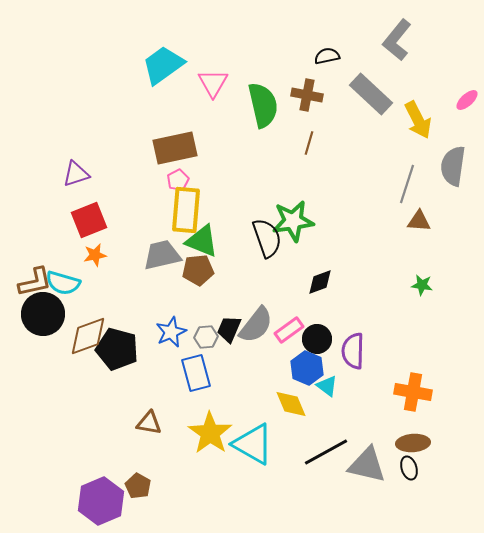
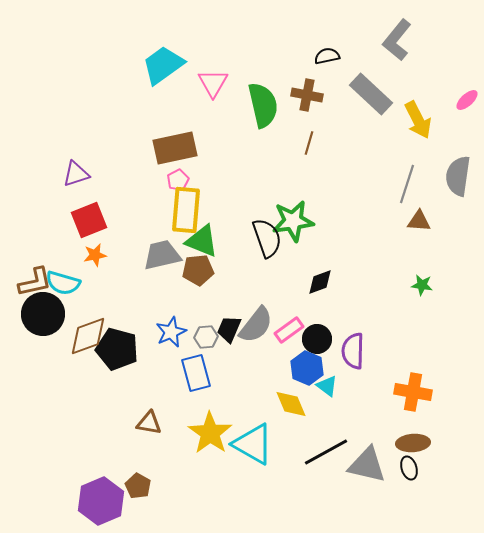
gray semicircle at (453, 166): moved 5 px right, 10 px down
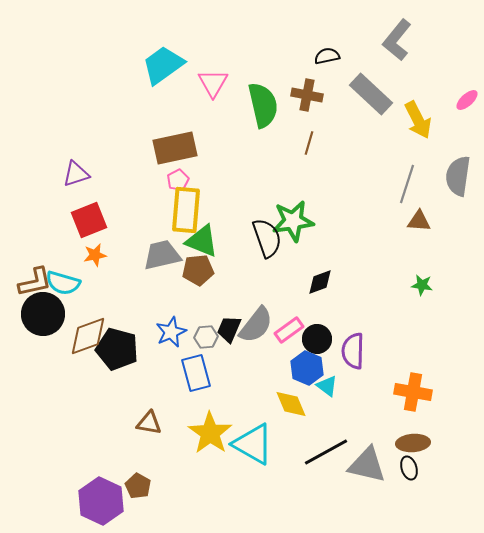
purple hexagon at (101, 501): rotated 12 degrees counterclockwise
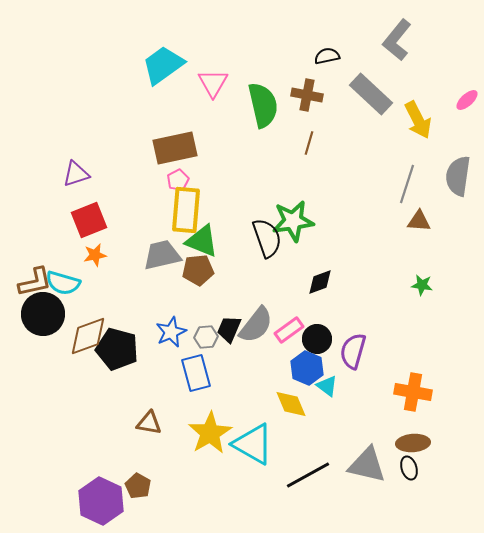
purple semicircle at (353, 351): rotated 15 degrees clockwise
yellow star at (210, 433): rotated 6 degrees clockwise
black line at (326, 452): moved 18 px left, 23 px down
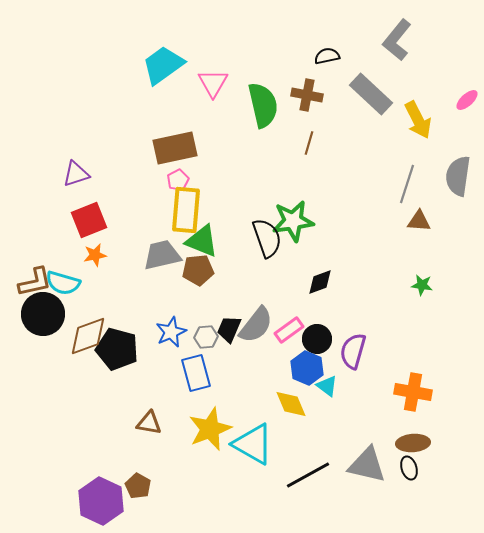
yellow star at (210, 433): moved 4 px up; rotated 9 degrees clockwise
